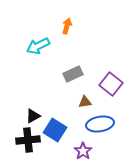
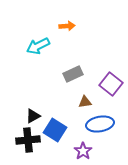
orange arrow: rotated 70 degrees clockwise
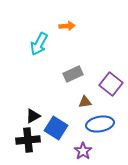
cyan arrow: moved 1 px right, 2 px up; rotated 35 degrees counterclockwise
blue square: moved 1 px right, 2 px up
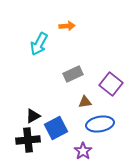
blue square: rotated 30 degrees clockwise
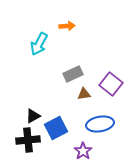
brown triangle: moved 1 px left, 8 px up
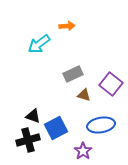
cyan arrow: rotated 25 degrees clockwise
brown triangle: moved 1 px down; rotated 24 degrees clockwise
black triangle: rotated 49 degrees clockwise
blue ellipse: moved 1 px right, 1 px down
black cross: rotated 10 degrees counterclockwise
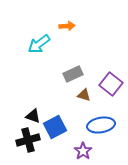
blue square: moved 1 px left, 1 px up
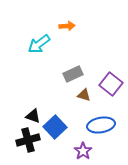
blue square: rotated 15 degrees counterclockwise
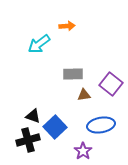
gray rectangle: rotated 24 degrees clockwise
brown triangle: rotated 24 degrees counterclockwise
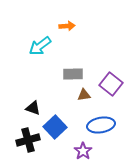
cyan arrow: moved 1 px right, 2 px down
black triangle: moved 8 px up
